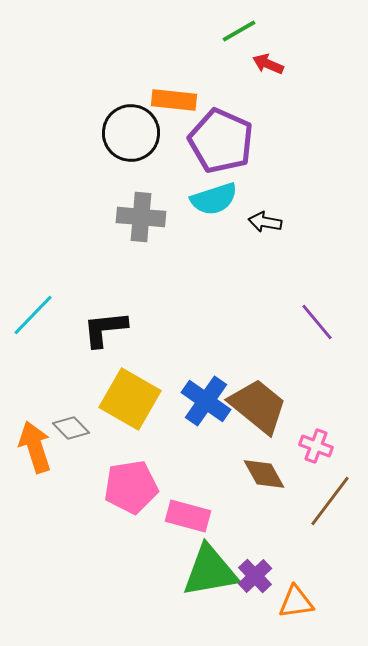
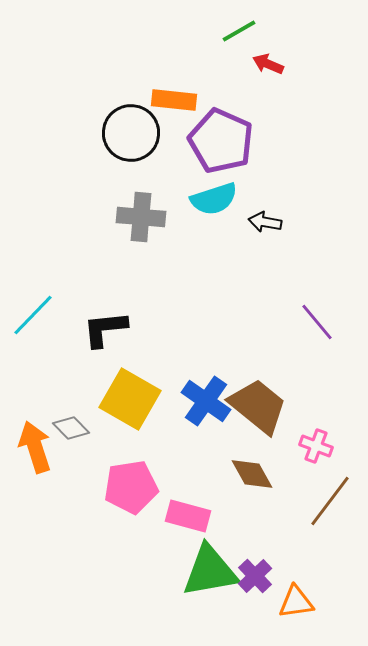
brown diamond: moved 12 px left
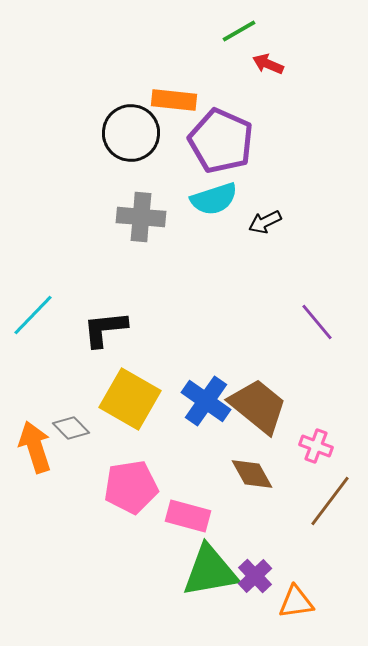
black arrow: rotated 36 degrees counterclockwise
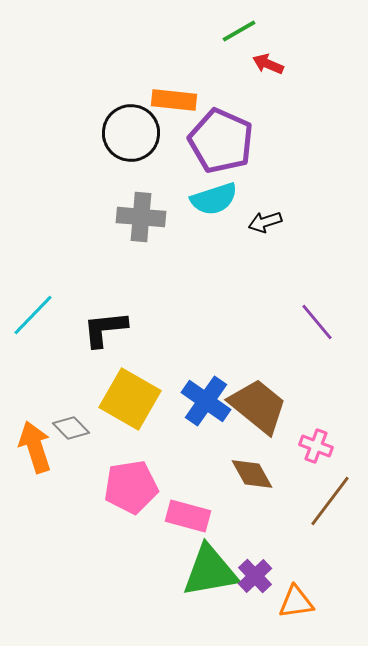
black arrow: rotated 8 degrees clockwise
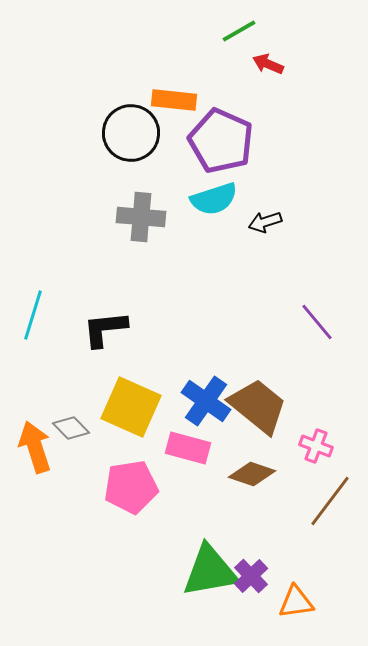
cyan line: rotated 27 degrees counterclockwise
yellow square: moved 1 px right, 8 px down; rotated 6 degrees counterclockwise
brown diamond: rotated 42 degrees counterclockwise
pink rectangle: moved 68 px up
purple cross: moved 4 px left
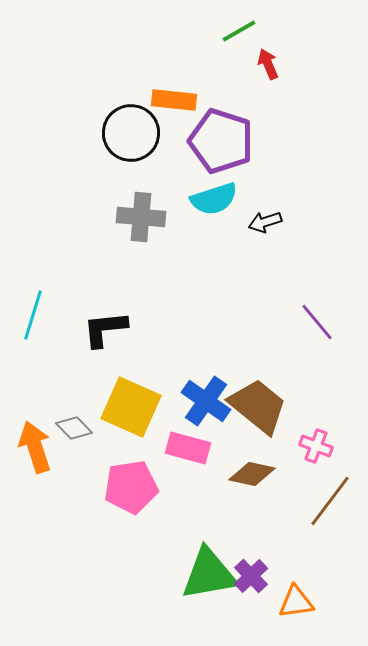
red arrow: rotated 44 degrees clockwise
purple pentagon: rotated 6 degrees counterclockwise
gray diamond: moved 3 px right
brown diamond: rotated 6 degrees counterclockwise
green triangle: moved 1 px left, 3 px down
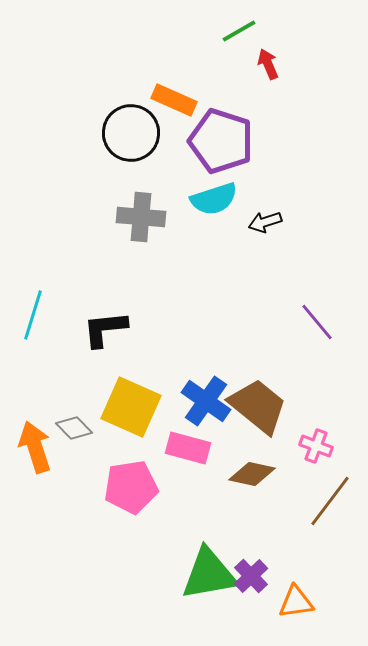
orange rectangle: rotated 18 degrees clockwise
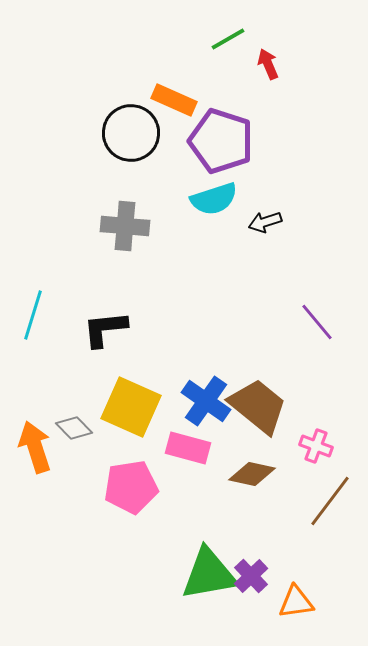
green line: moved 11 px left, 8 px down
gray cross: moved 16 px left, 9 px down
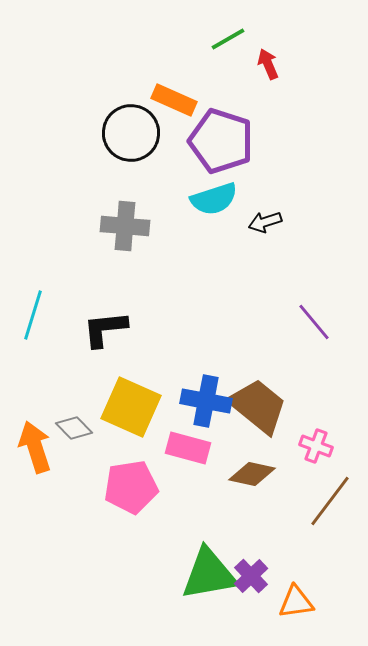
purple line: moved 3 px left
blue cross: rotated 24 degrees counterclockwise
